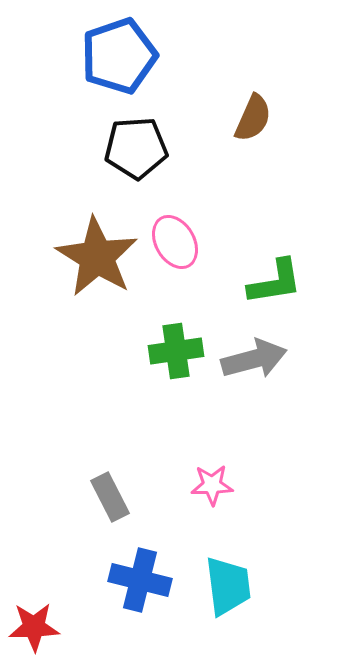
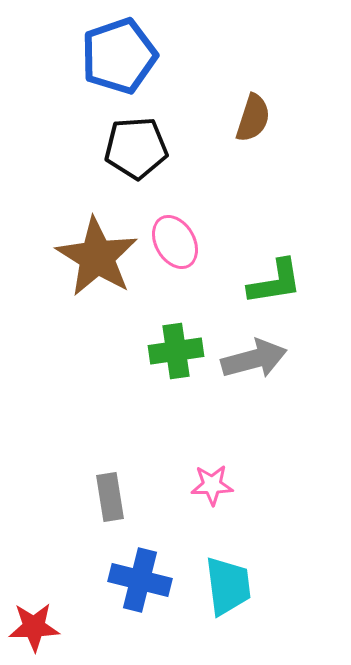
brown semicircle: rotated 6 degrees counterclockwise
gray rectangle: rotated 18 degrees clockwise
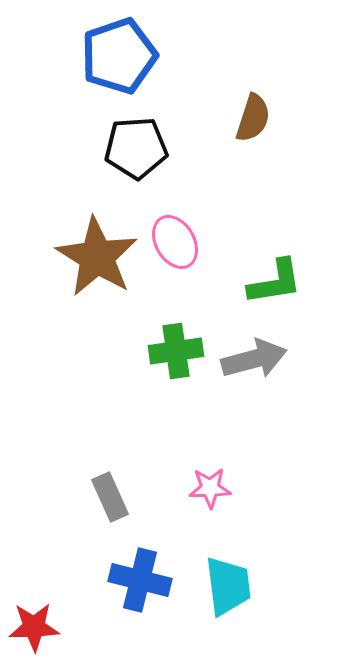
pink star: moved 2 px left, 3 px down
gray rectangle: rotated 15 degrees counterclockwise
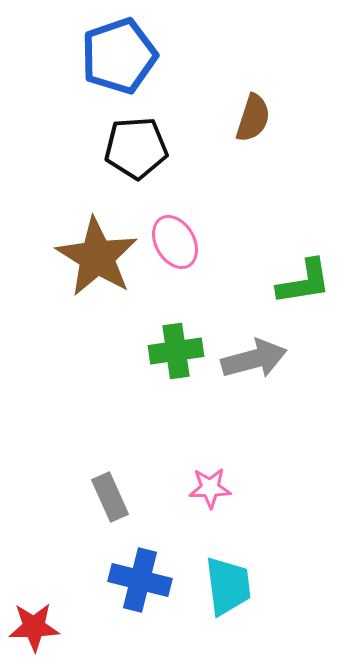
green L-shape: moved 29 px right
